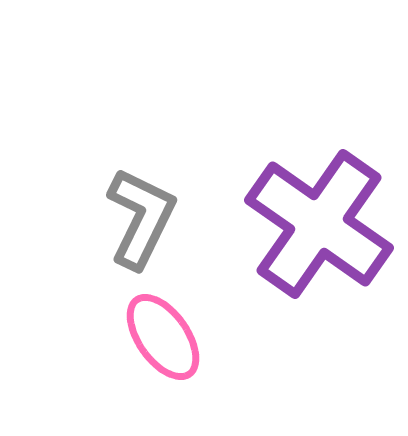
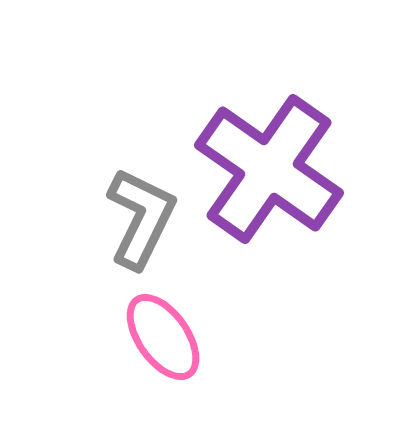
purple cross: moved 50 px left, 55 px up
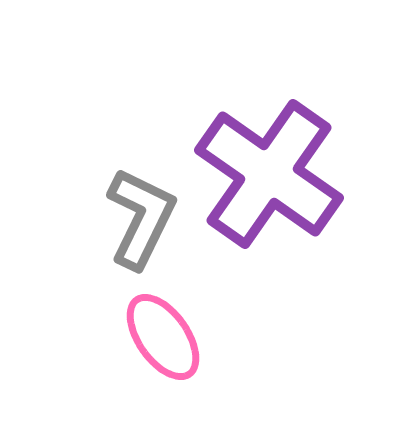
purple cross: moved 5 px down
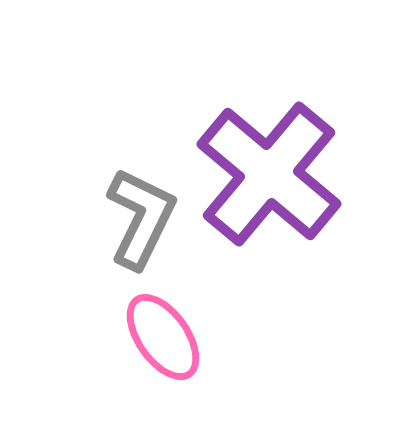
purple cross: rotated 5 degrees clockwise
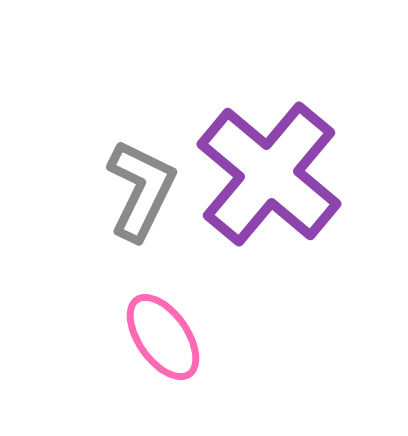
gray L-shape: moved 28 px up
